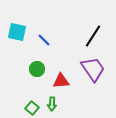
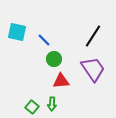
green circle: moved 17 px right, 10 px up
green square: moved 1 px up
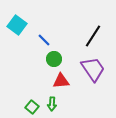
cyan square: moved 7 px up; rotated 24 degrees clockwise
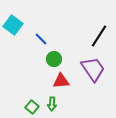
cyan square: moved 4 px left
black line: moved 6 px right
blue line: moved 3 px left, 1 px up
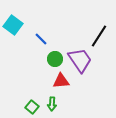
green circle: moved 1 px right
purple trapezoid: moved 13 px left, 9 px up
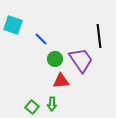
cyan square: rotated 18 degrees counterclockwise
black line: rotated 40 degrees counterclockwise
purple trapezoid: moved 1 px right
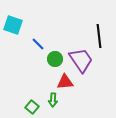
blue line: moved 3 px left, 5 px down
red triangle: moved 4 px right, 1 px down
green arrow: moved 1 px right, 4 px up
